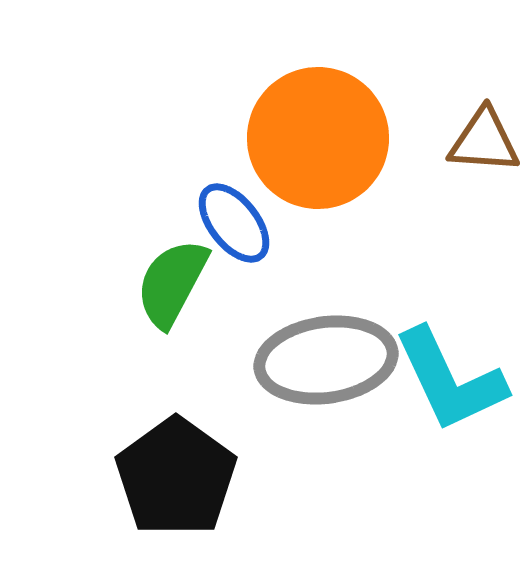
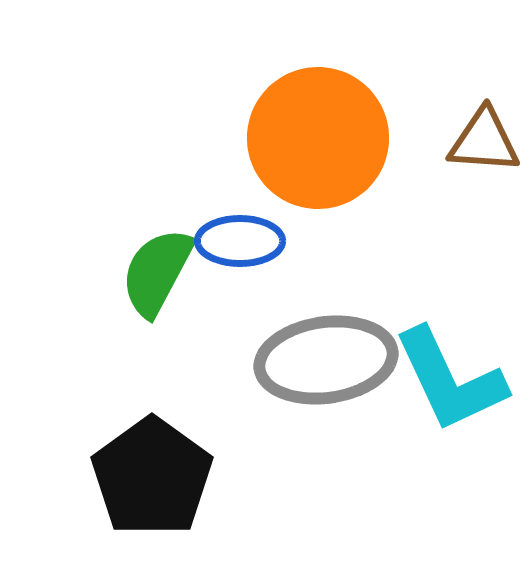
blue ellipse: moved 6 px right, 18 px down; rotated 52 degrees counterclockwise
green semicircle: moved 15 px left, 11 px up
black pentagon: moved 24 px left
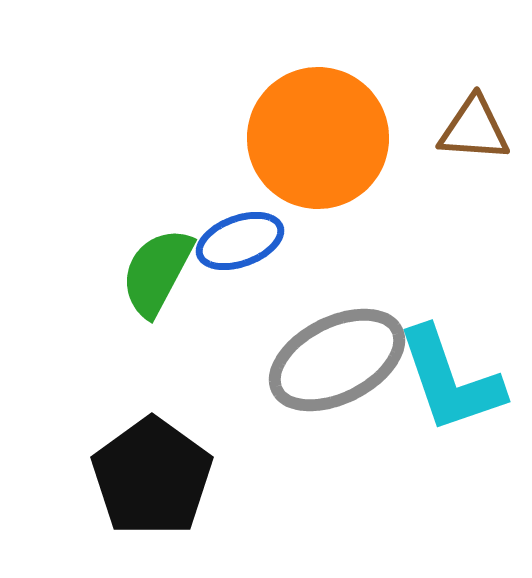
brown triangle: moved 10 px left, 12 px up
blue ellipse: rotated 20 degrees counterclockwise
gray ellipse: moved 11 px right; rotated 19 degrees counterclockwise
cyan L-shape: rotated 6 degrees clockwise
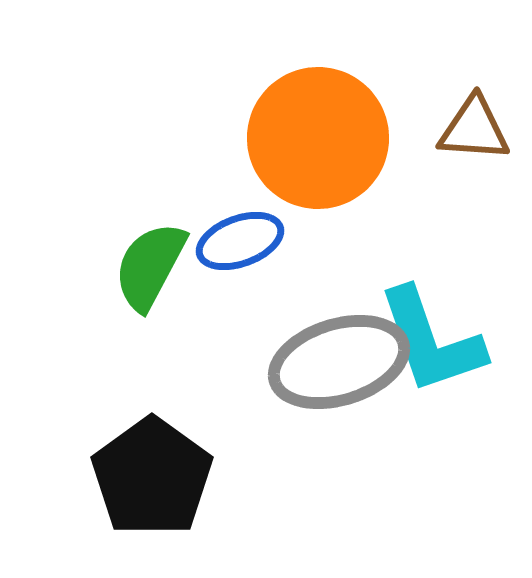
green semicircle: moved 7 px left, 6 px up
gray ellipse: moved 2 px right, 2 px down; rotated 10 degrees clockwise
cyan L-shape: moved 19 px left, 39 px up
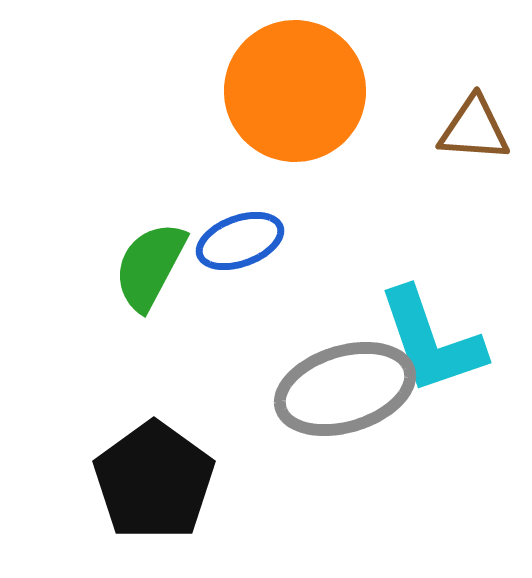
orange circle: moved 23 px left, 47 px up
gray ellipse: moved 6 px right, 27 px down
black pentagon: moved 2 px right, 4 px down
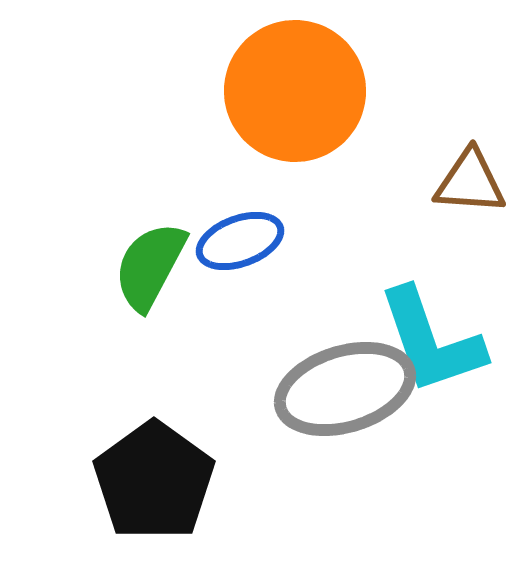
brown triangle: moved 4 px left, 53 px down
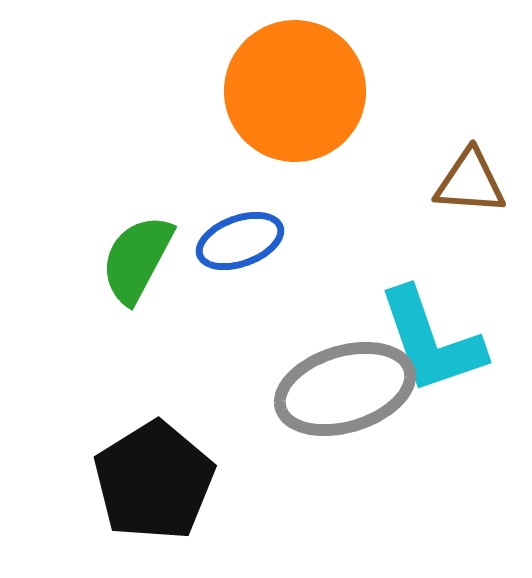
green semicircle: moved 13 px left, 7 px up
black pentagon: rotated 4 degrees clockwise
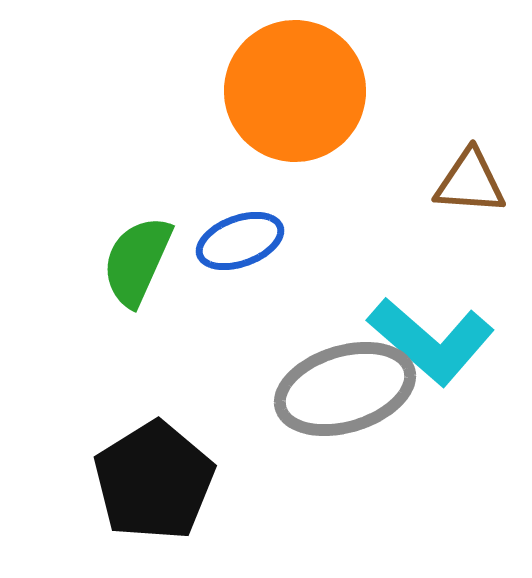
green semicircle: moved 2 px down; rotated 4 degrees counterclockwise
cyan L-shape: rotated 30 degrees counterclockwise
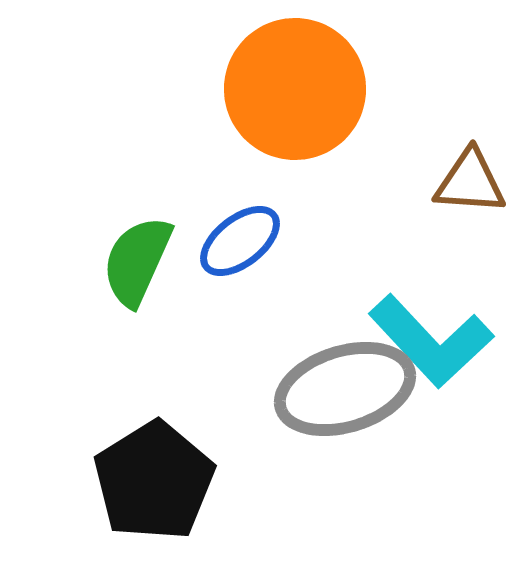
orange circle: moved 2 px up
blue ellipse: rotated 18 degrees counterclockwise
cyan L-shape: rotated 6 degrees clockwise
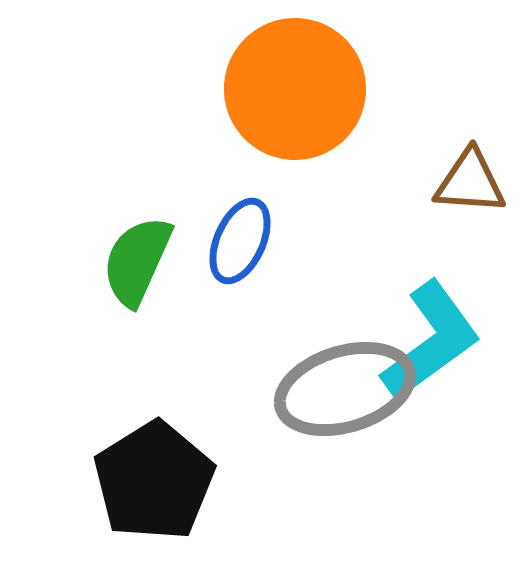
blue ellipse: rotated 28 degrees counterclockwise
cyan L-shape: rotated 83 degrees counterclockwise
